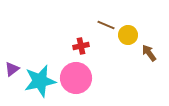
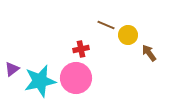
red cross: moved 3 px down
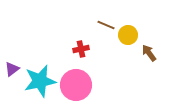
pink circle: moved 7 px down
